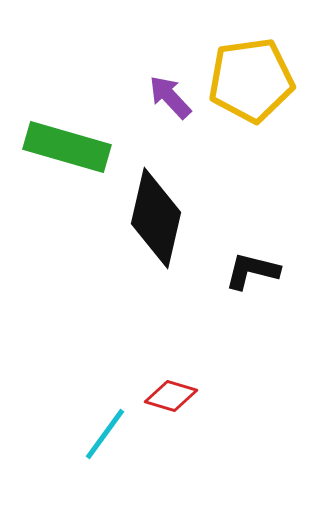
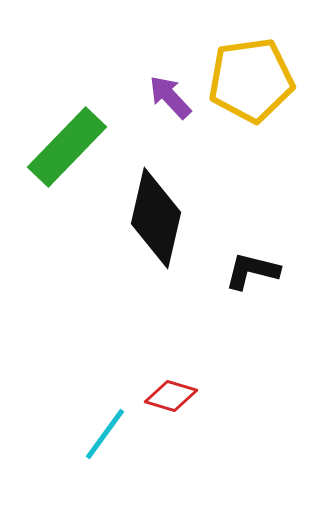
green rectangle: rotated 62 degrees counterclockwise
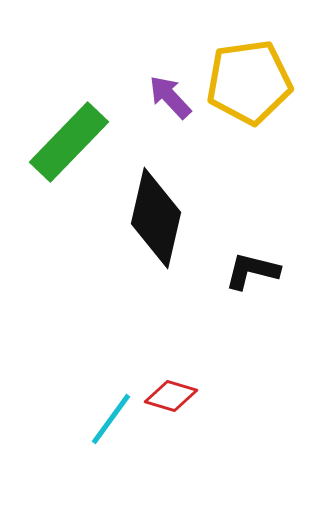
yellow pentagon: moved 2 px left, 2 px down
green rectangle: moved 2 px right, 5 px up
cyan line: moved 6 px right, 15 px up
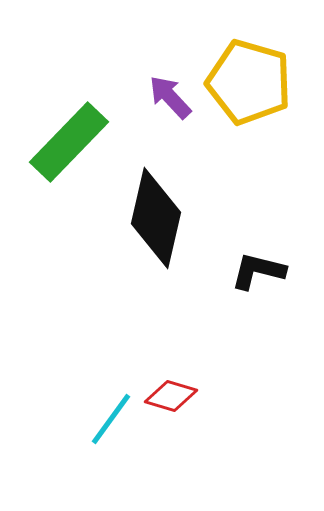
yellow pentagon: rotated 24 degrees clockwise
black L-shape: moved 6 px right
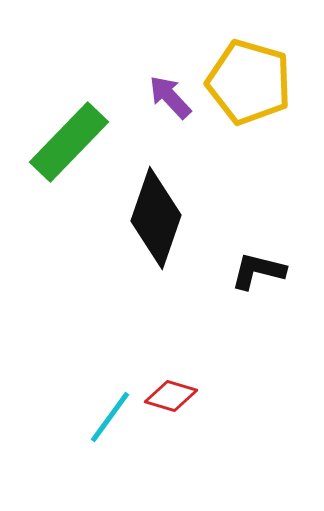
black diamond: rotated 6 degrees clockwise
cyan line: moved 1 px left, 2 px up
